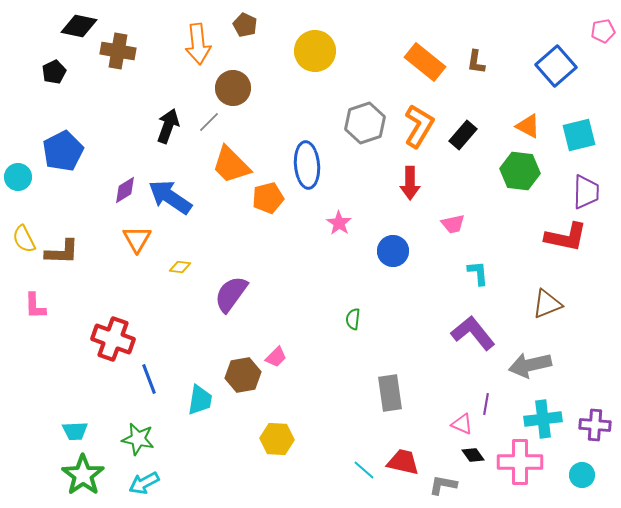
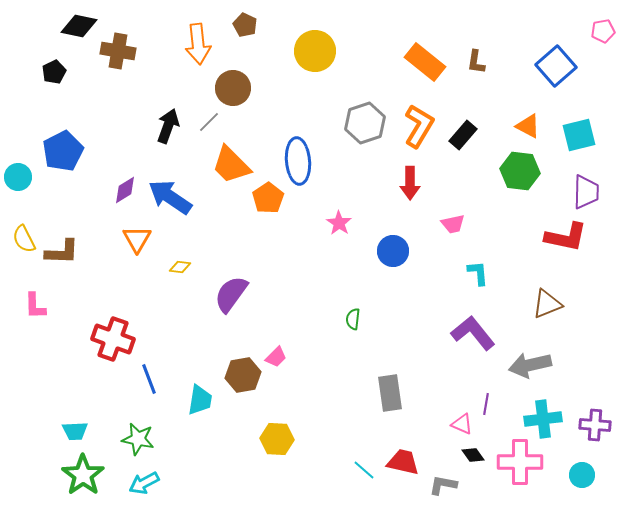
blue ellipse at (307, 165): moved 9 px left, 4 px up
orange pentagon at (268, 198): rotated 20 degrees counterclockwise
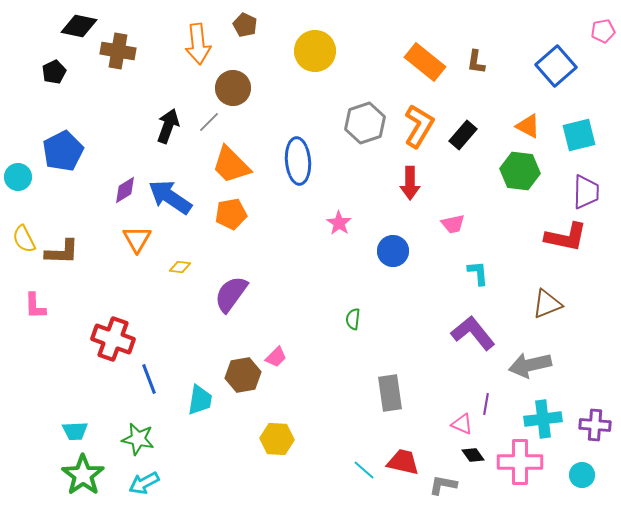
orange pentagon at (268, 198): moved 37 px left, 16 px down; rotated 24 degrees clockwise
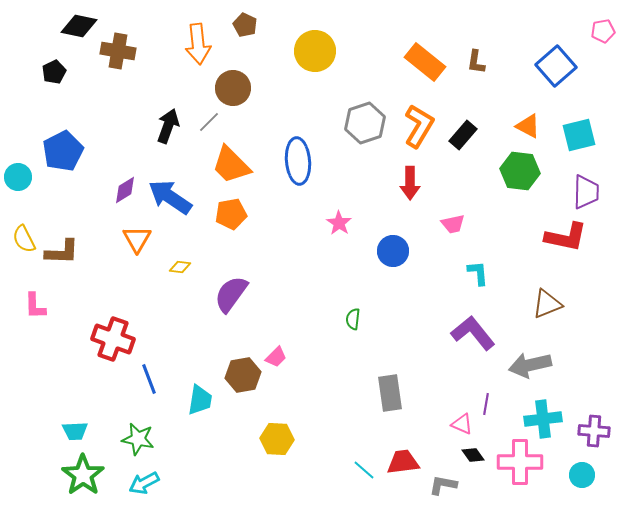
purple cross at (595, 425): moved 1 px left, 6 px down
red trapezoid at (403, 462): rotated 20 degrees counterclockwise
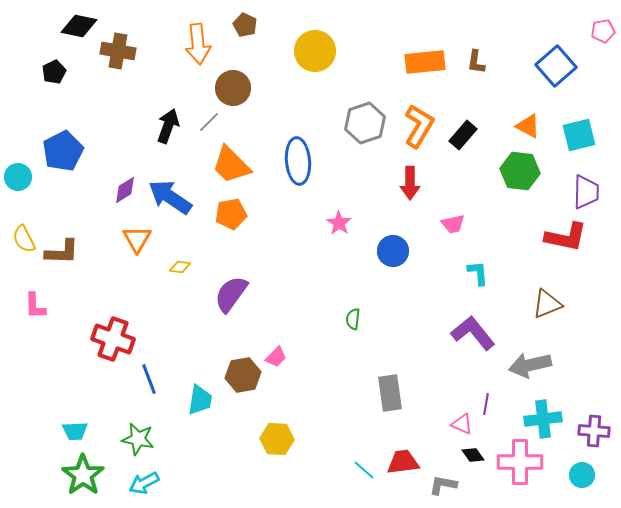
orange rectangle at (425, 62): rotated 45 degrees counterclockwise
